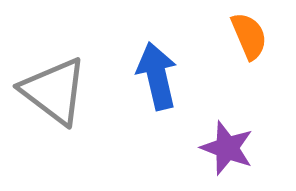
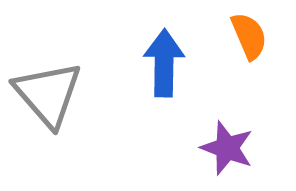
blue arrow: moved 7 px right, 13 px up; rotated 14 degrees clockwise
gray triangle: moved 6 px left, 3 px down; rotated 12 degrees clockwise
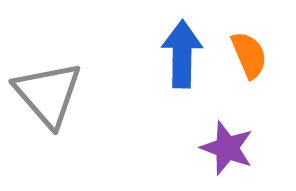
orange semicircle: moved 19 px down
blue arrow: moved 18 px right, 9 px up
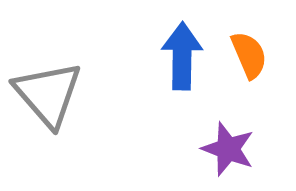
blue arrow: moved 2 px down
purple star: moved 1 px right, 1 px down
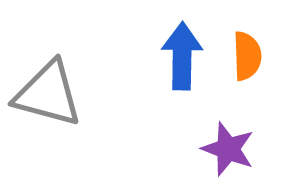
orange semicircle: moved 2 px left, 1 px down; rotated 21 degrees clockwise
gray triangle: rotated 34 degrees counterclockwise
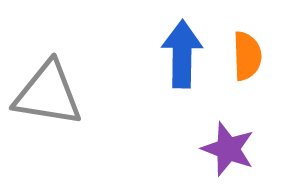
blue arrow: moved 2 px up
gray triangle: rotated 6 degrees counterclockwise
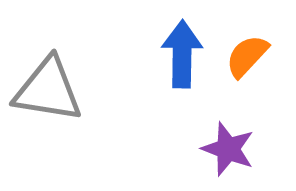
orange semicircle: rotated 135 degrees counterclockwise
gray triangle: moved 4 px up
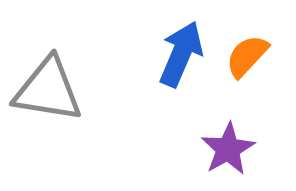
blue arrow: moved 1 px left; rotated 22 degrees clockwise
purple star: rotated 22 degrees clockwise
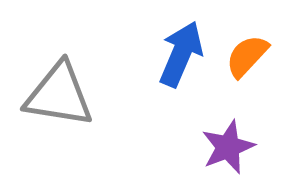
gray triangle: moved 11 px right, 5 px down
purple star: moved 2 px up; rotated 8 degrees clockwise
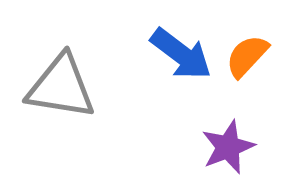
blue arrow: rotated 104 degrees clockwise
gray triangle: moved 2 px right, 8 px up
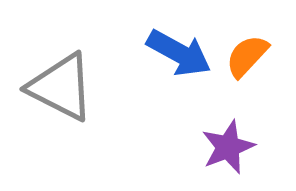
blue arrow: moved 2 px left, 1 px up; rotated 8 degrees counterclockwise
gray triangle: rotated 18 degrees clockwise
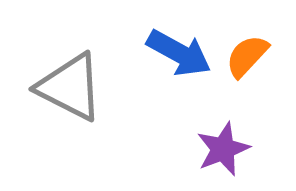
gray triangle: moved 9 px right
purple star: moved 5 px left, 2 px down
